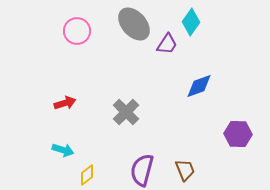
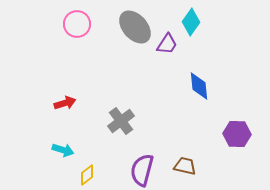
gray ellipse: moved 1 px right, 3 px down
pink circle: moved 7 px up
blue diamond: rotated 76 degrees counterclockwise
gray cross: moved 5 px left, 9 px down; rotated 8 degrees clockwise
purple hexagon: moved 1 px left
brown trapezoid: moved 4 px up; rotated 55 degrees counterclockwise
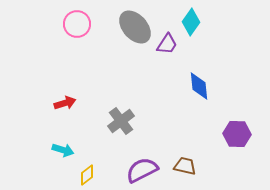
purple semicircle: rotated 48 degrees clockwise
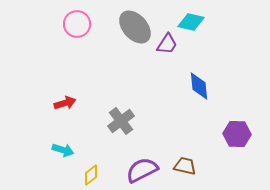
cyan diamond: rotated 68 degrees clockwise
yellow diamond: moved 4 px right
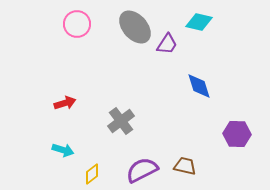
cyan diamond: moved 8 px right
blue diamond: rotated 12 degrees counterclockwise
yellow diamond: moved 1 px right, 1 px up
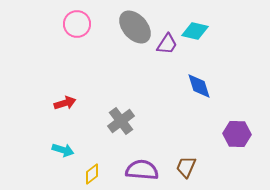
cyan diamond: moved 4 px left, 9 px down
brown trapezoid: moved 1 px right, 1 px down; rotated 80 degrees counterclockwise
purple semicircle: rotated 32 degrees clockwise
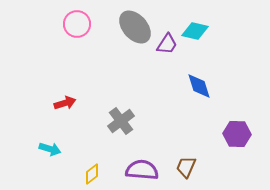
cyan arrow: moved 13 px left, 1 px up
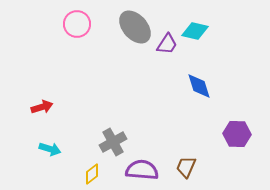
red arrow: moved 23 px left, 4 px down
gray cross: moved 8 px left, 21 px down; rotated 8 degrees clockwise
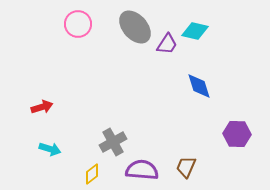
pink circle: moved 1 px right
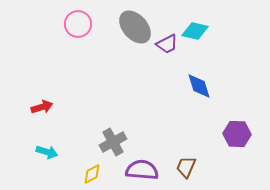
purple trapezoid: rotated 30 degrees clockwise
cyan arrow: moved 3 px left, 3 px down
yellow diamond: rotated 10 degrees clockwise
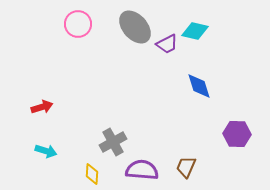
cyan arrow: moved 1 px left, 1 px up
yellow diamond: rotated 60 degrees counterclockwise
